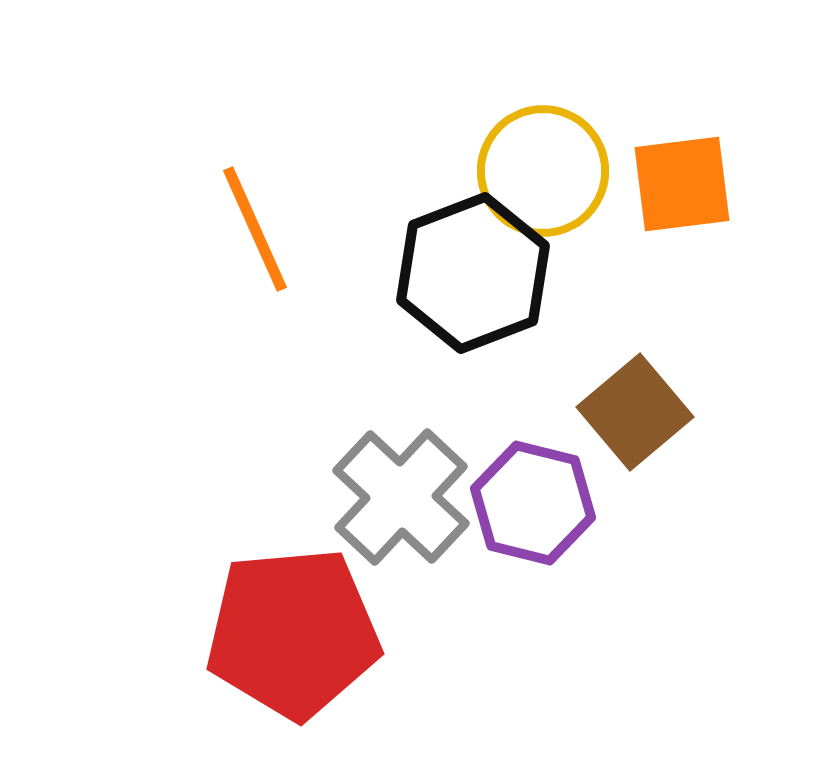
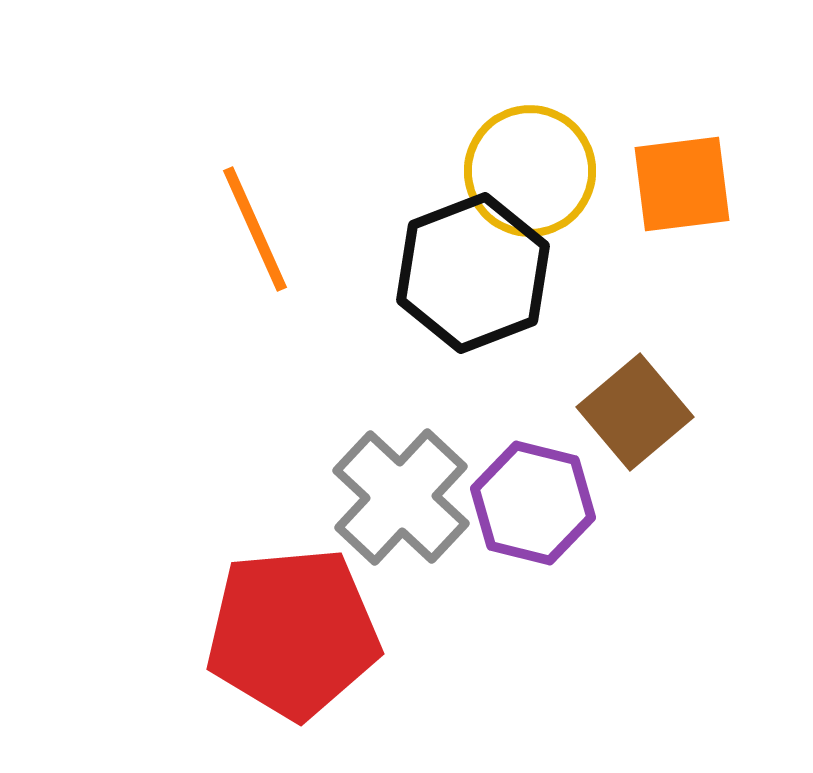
yellow circle: moved 13 px left
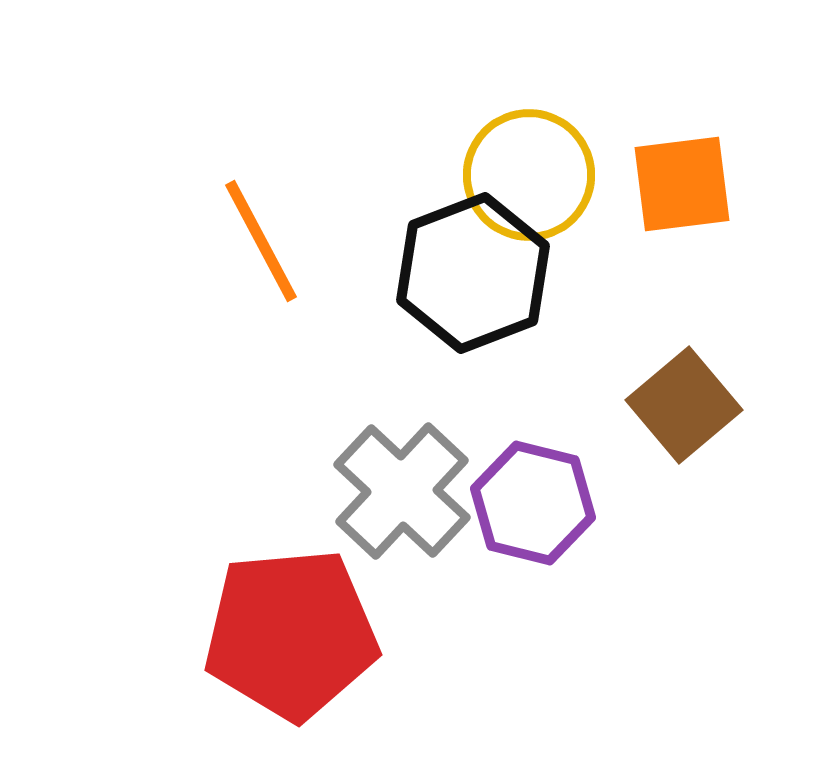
yellow circle: moved 1 px left, 4 px down
orange line: moved 6 px right, 12 px down; rotated 4 degrees counterclockwise
brown square: moved 49 px right, 7 px up
gray cross: moved 1 px right, 6 px up
red pentagon: moved 2 px left, 1 px down
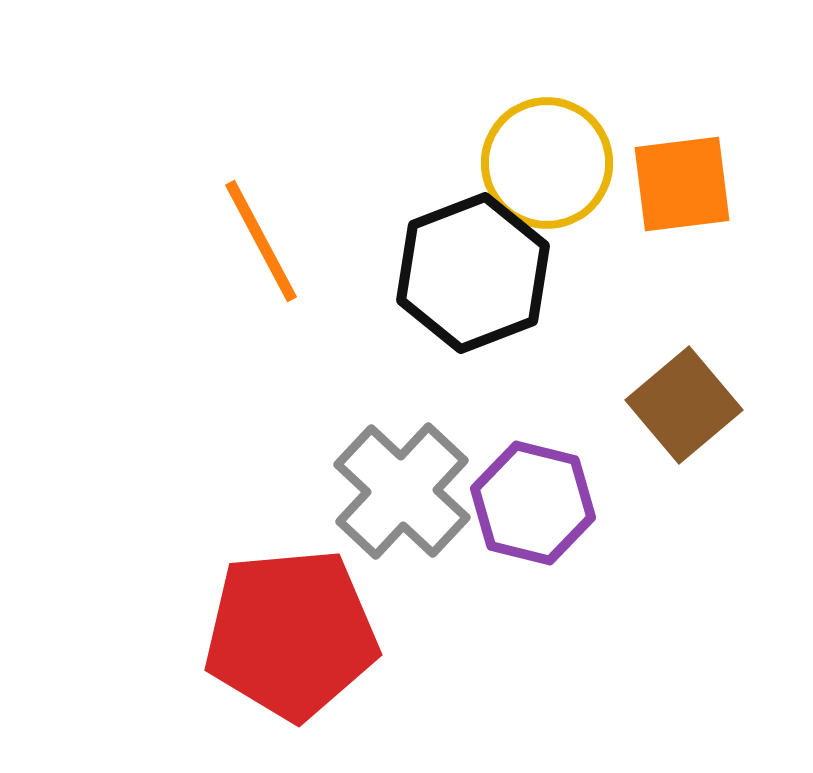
yellow circle: moved 18 px right, 12 px up
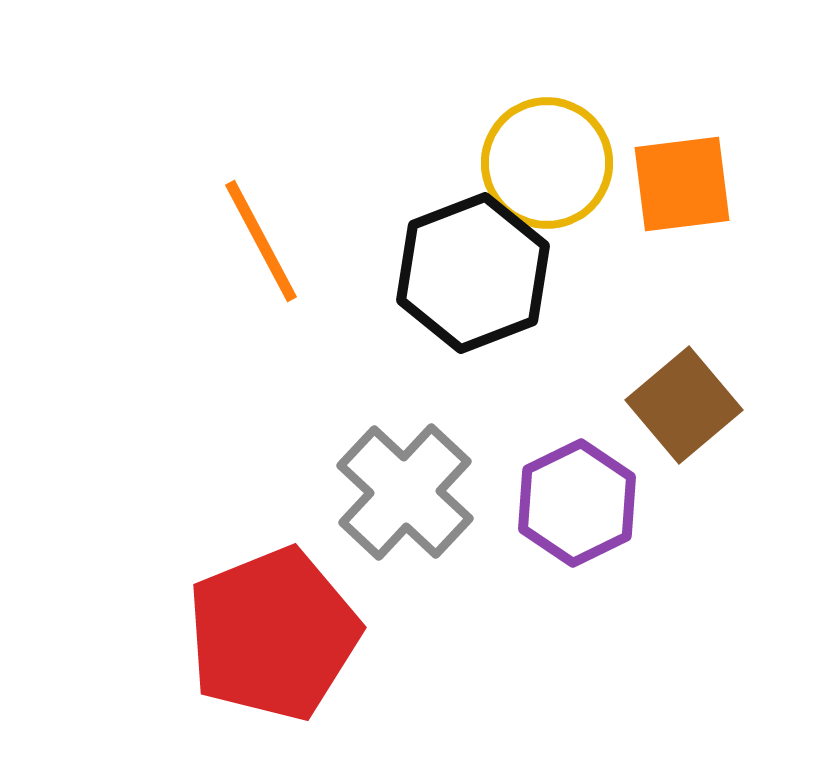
gray cross: moved 3 px right, 1 px down
purple hexagon: moved 44 px right; rotated 20 degrees clockwise
red pentagon: moved 18 px left; rotated 17 degrees counterclockwise
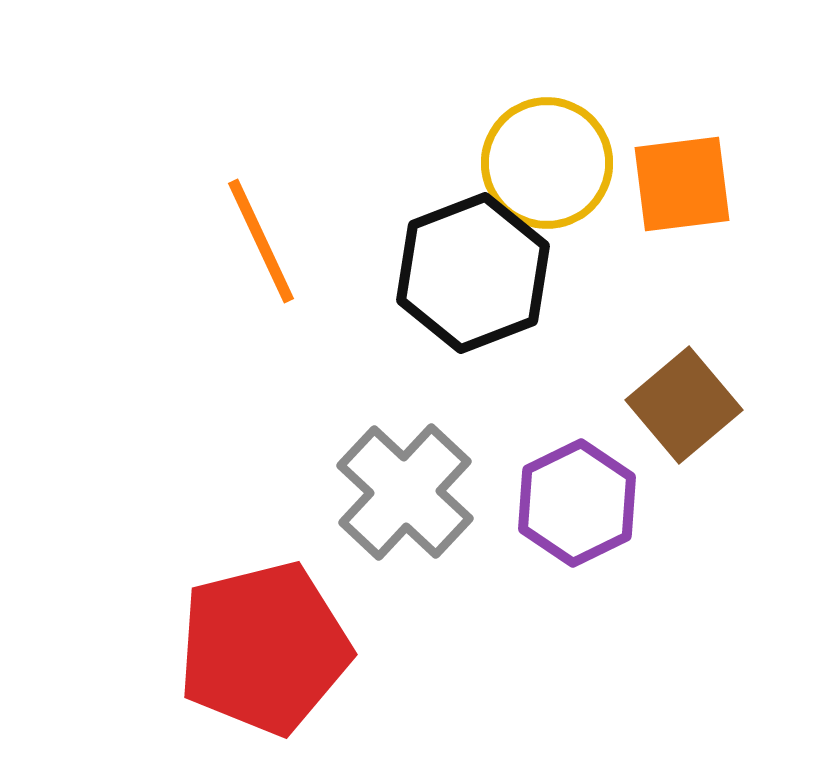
orange line: rotated 3 degrees clockwise
red pentagon: moved 9 px left, 14 px down; rotated 8 degrees clockwise
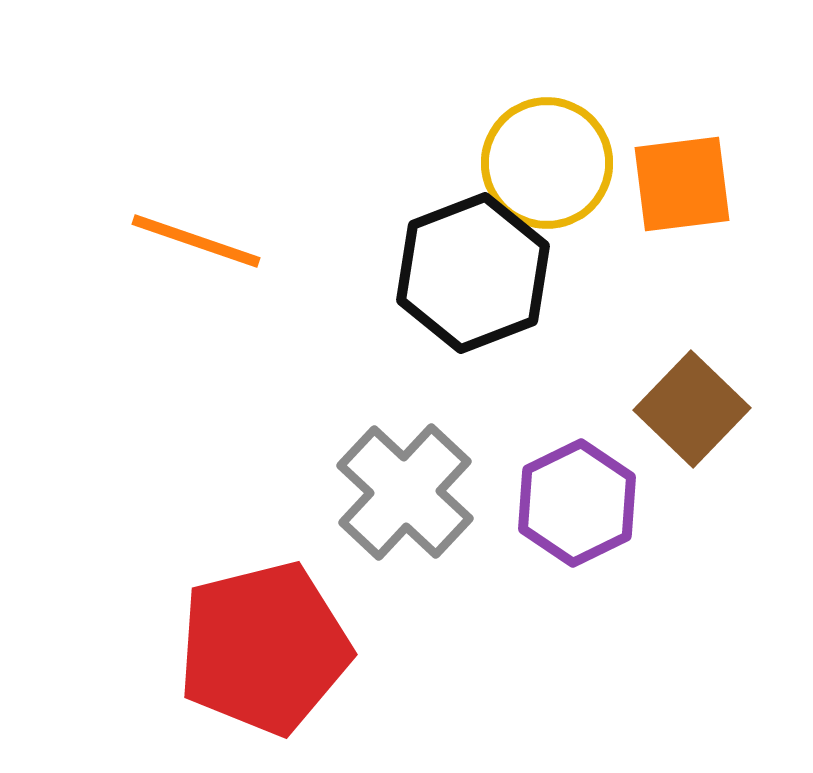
orange line: moved 65 px left; rotated 46 degrees counterclockwise
brown square: moved 8 px right, 4 px down; rotated 6 degrees counterclockwise
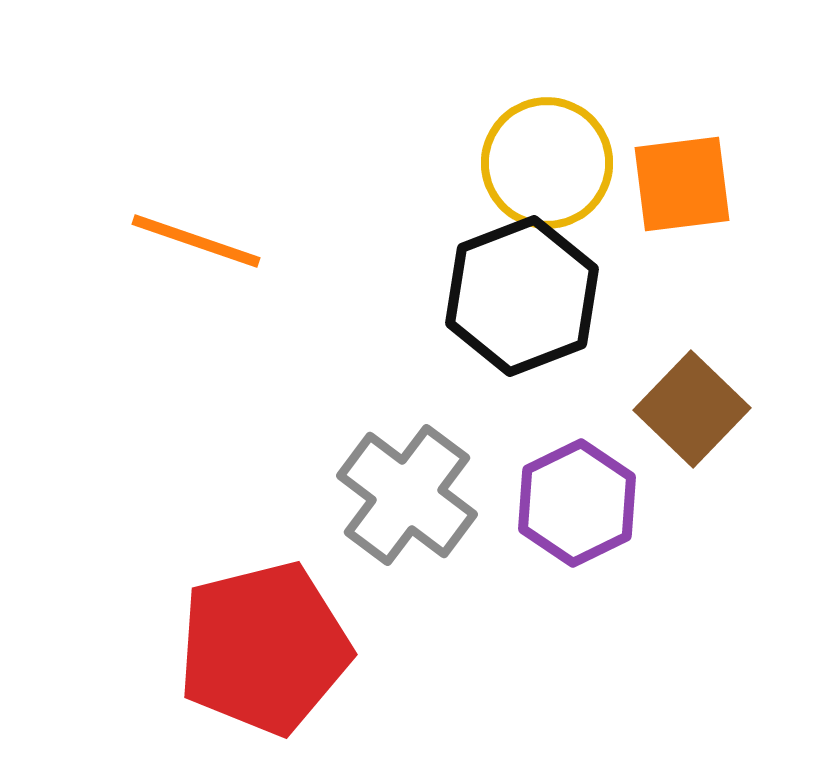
black hexagon: moved 49 px right, 23 px down
gray cross: moved 2 px right, 3 px down; rotated 6 degrees counterclockwise
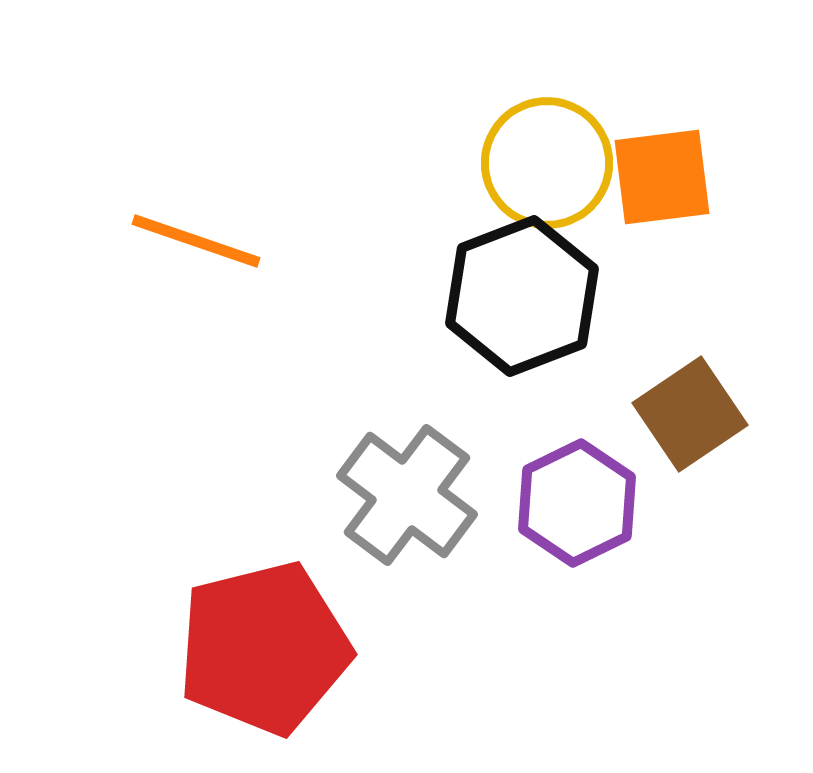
orange square: moved 20 px left, 7 px up
brown square: moved 2 px left, 5 px down; rotated 12 degrees clockwise
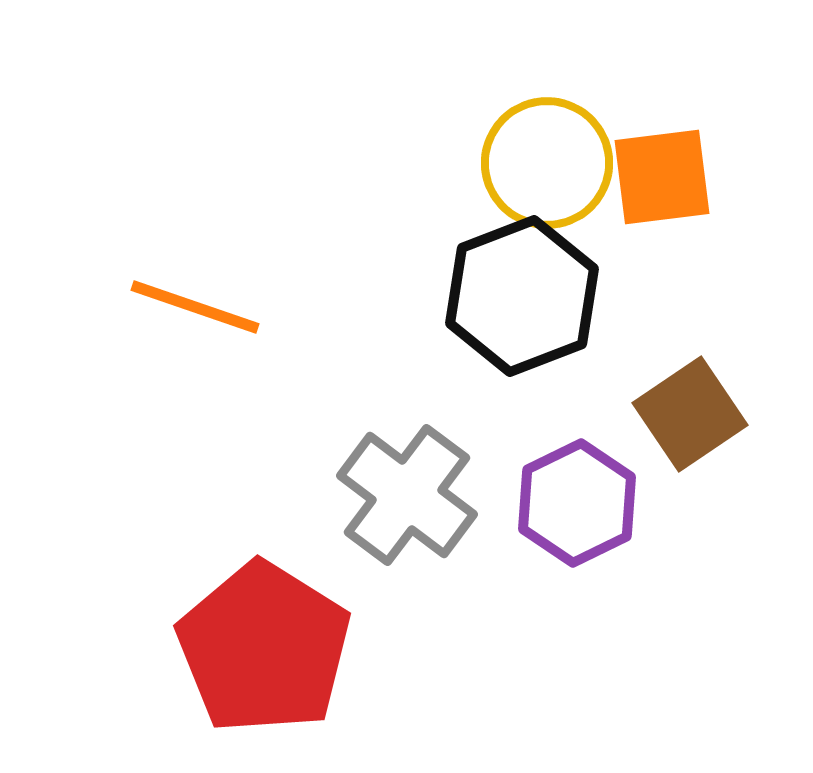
orange line: moved 1 px left, 66 px down
red pentagon: rotated 26 degrees counterclockwise
